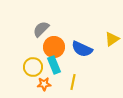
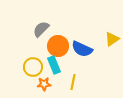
orange circle: moved 4 px right, 1 px up
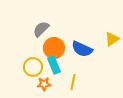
orange circle: moved 4 px left, 2 px down
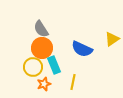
gray semicircle: rotated 78 degrees counterclockwise
orange circle: moved 12 px left
orange star: rotated 16 degrees counterclockwise
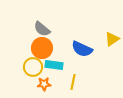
gray semicircle: moved 1 px right; rotated 18 degrees counterclockwise
cyan rectangle: rotated 60 degrees counterclockwise
orange star: rotated 16 degrees clockwise
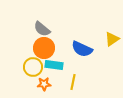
orange circle: moved 2 px right
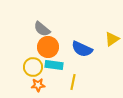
orange circle: moved 4 px right, 1 px up
orange star: moved 6 px left, 1 px down
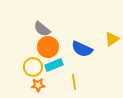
cyan rectangle: rotated 30 degrees counterclockwise
yellow line: moved 1 px right; rotated 21 degrees counterclockwise
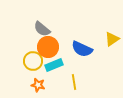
yellow circle: moved 6 px up
orange star: rotated 16 degrees clockwise
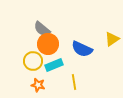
orange circle: moved 3 px up
